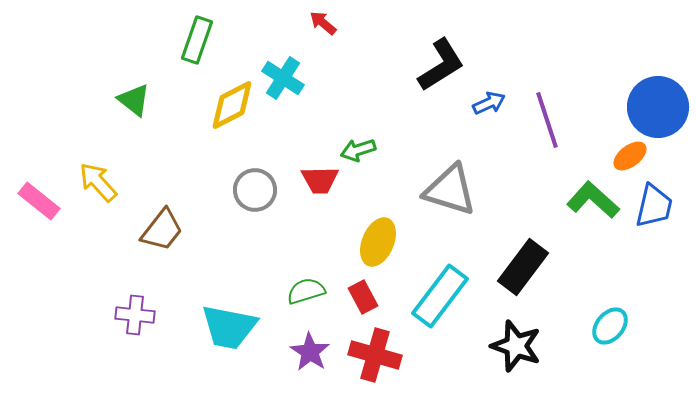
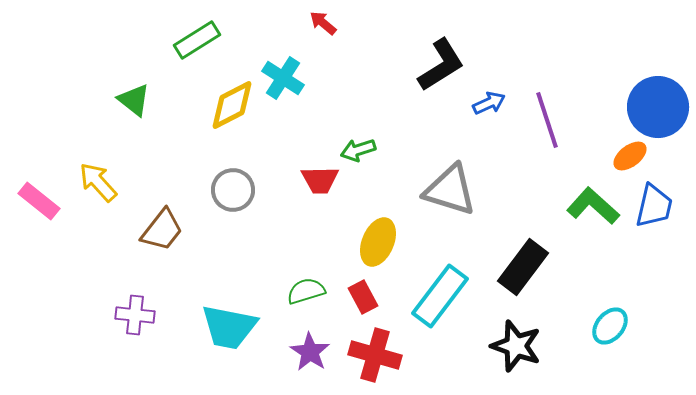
green rectangle: rotated 39 degrees clockwise
gray circle: moved 22 px left
green L-shape: moved 6 px down
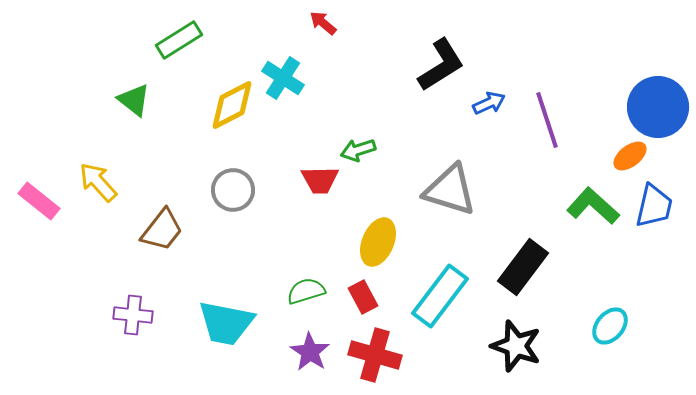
green rectangle: moved 18 px left
purple cross: moved 2 px left
cyan trapezoid: moved 3 px left, 4 px up
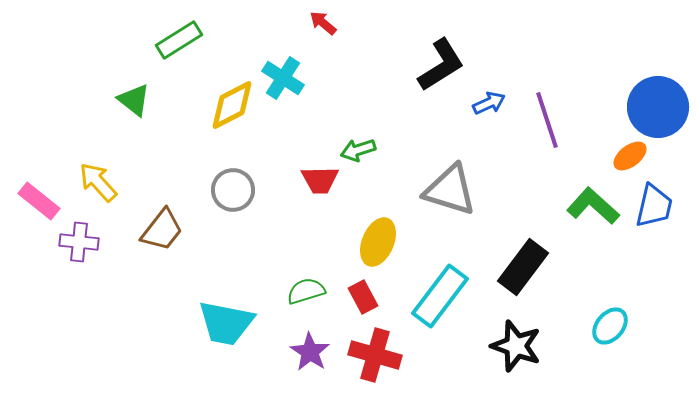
purple cross: moved 54 px left, 73 px up
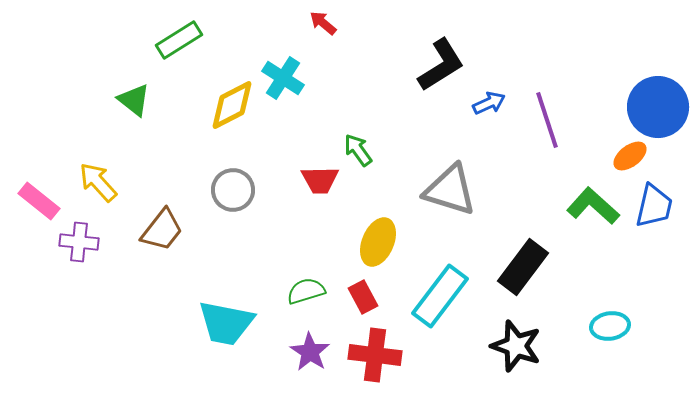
green arrow: rotated 72 degrees clockwise
cyan ellipse: rotated 42 degrees clockwise
red cross: rotated 9 degrees counterclockwise
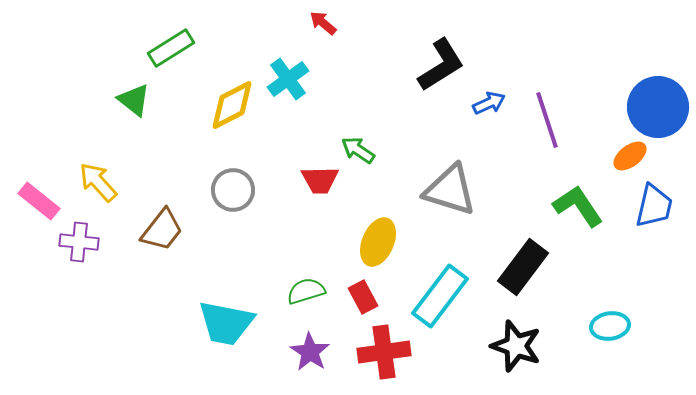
green rectangle: moved 8 px left, 8 px down
cyan cross: moved 5 px right, 1 px down; rotated 21 degrees clockwise
green arrow: rotated 20 degrees counterclockwise
green L-shape: moved 15 px left; rotated 14 degrees clockwise
red cross: moved 9 px right, 3 px up; rotated 15 degrees counterclockwise
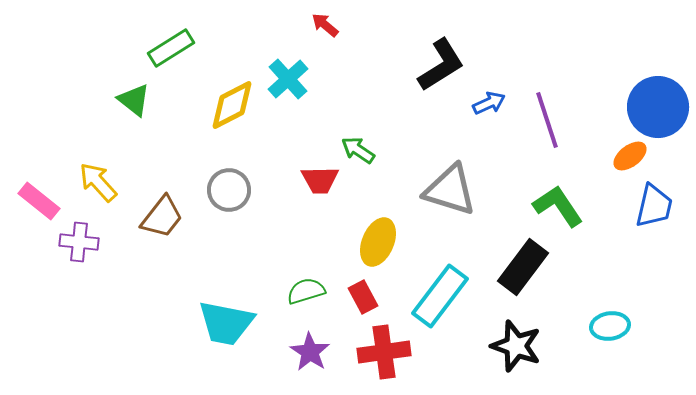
red arrow: moved 2 px right, 2 px down
cyan cross: rotated 6 degrees counterclockwise
gray circle: moved 4 px left
green L-shape: moved 20 px left
brown trapezoid: moved 13 px up
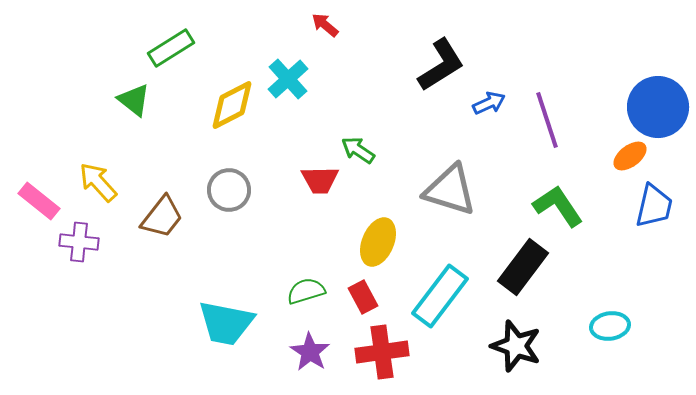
red cross: moved 2 px left
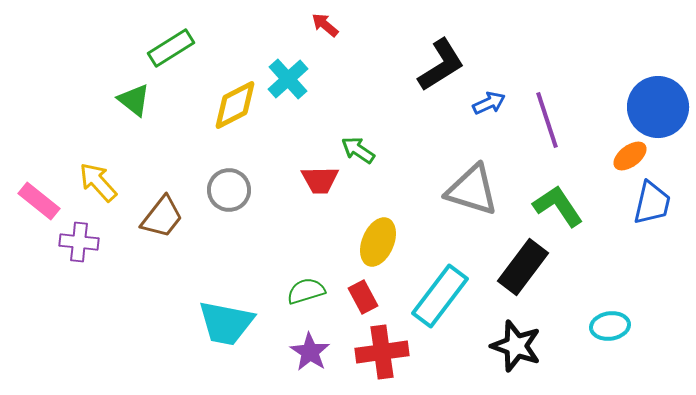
yellow diamond: moved 3 px right
gray triangle: moved 22 px right
blue trapezoid: moved 2 px left, 3 px up
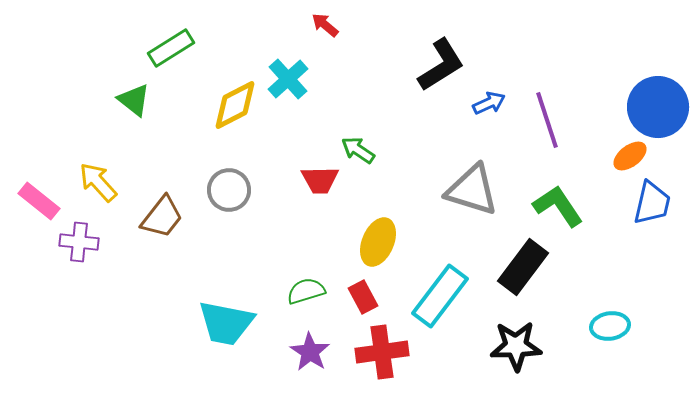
black star: rotated 21 degrees counterclockwise
